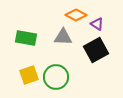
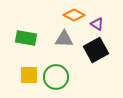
orange diamond: moved 2 px left
gray triangle: moved 1 px right, 2 px down
yellow square: rotated 18 degrees clockwise
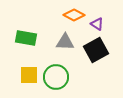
gray triangle: moved 1 px right, 3 px down
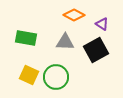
purple triangle: moved 5 px right
yellow square: rotated 24 degrees clockwise
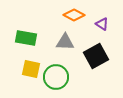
black square: moved 6 px down
yellow square: moved 2 px right, 6 px up; rotated 12 degrees counterclockwise
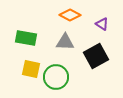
orange diamond: moved 4 px left
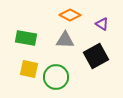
gray triangle: moved 2 px up
yellow square: moved 2 px left
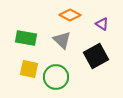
gray triangle: moved 3 px left; rotated 42 degrees clockwise
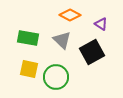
purple triangle: moved 1 px left
green rectangle: moved 2 px right
black square: moved 4 px left, 4 px up
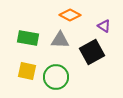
purple triangle: moved 3 px right, 2 px down
gray triangle: moved 2 px left; rotated 42 degrees counterclockwise
yellow square: moved 2 px left, 2 px down
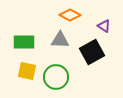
green rectangle: moved 4 px left, 4 px down; rotated 10 degrees counterclockwise
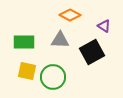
green circle: moved 3 px left
